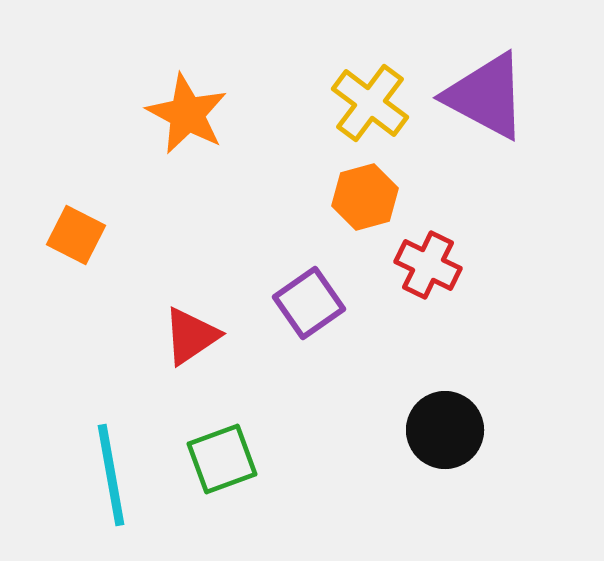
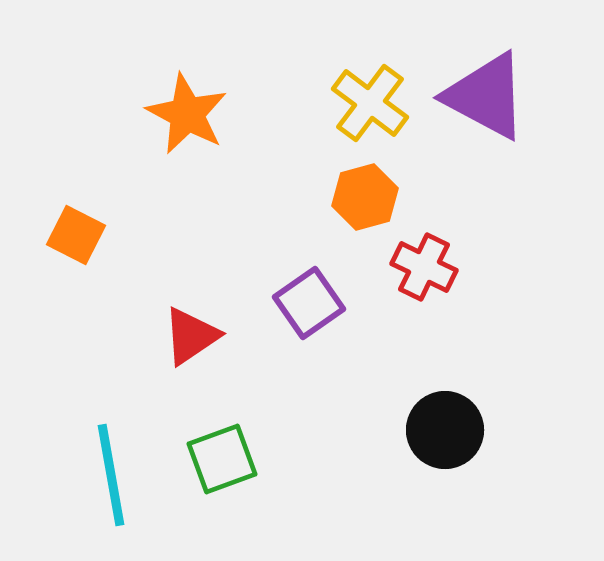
red cross: moved 4 px left, 2 px down
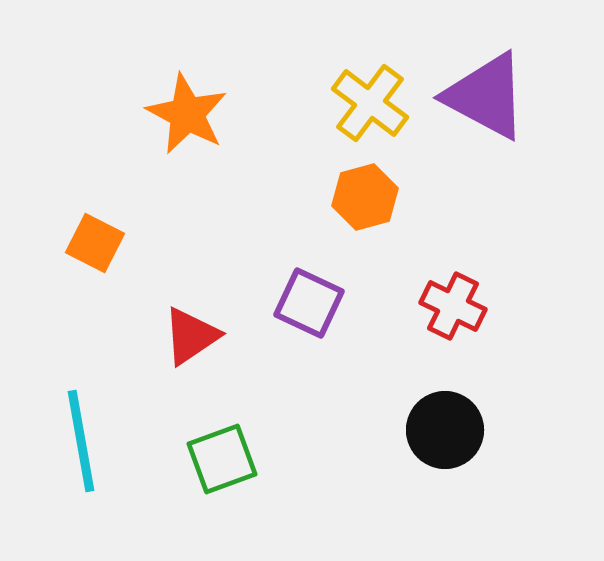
orange square: moved 19 px right, 8 px down
red cross: moved 29 px right, 39 px down
purple square: rotated 30 degrees counterclockwise
cyan line: moved 30 px left, 34 px up
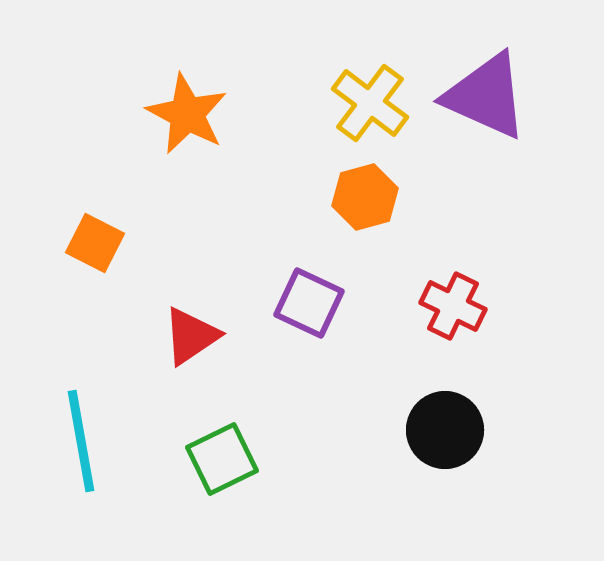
purple triangle: rotated 4 degrees counterclockwise
green square: rotated 6 degrees counterclockwise
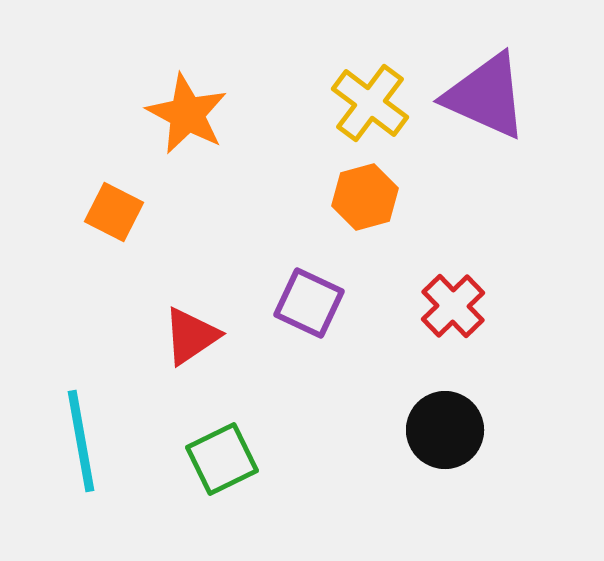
orange square: moved 19 px right, 31 px up
red cross: rotated 20 degrees clockwise
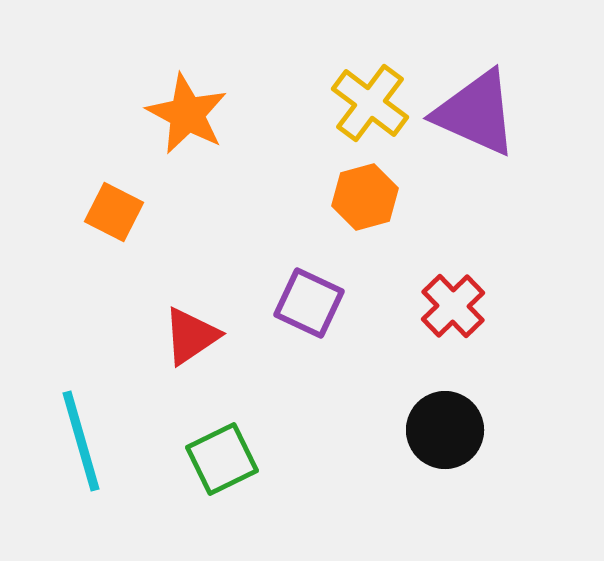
purple triangle: moved 10 px left, 17 px down
cyan line: rotated 6 degrees counterclockwise
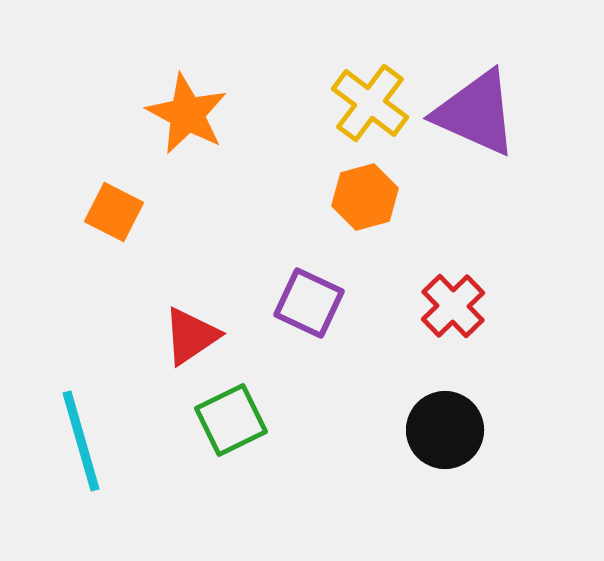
green square: moved 9 px right, 39 px up
